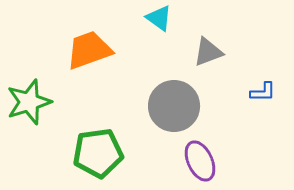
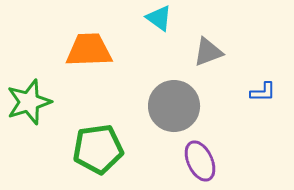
orange trapezoid: rotated 18 degrees clockwise
green pentagon: moved 4 px up
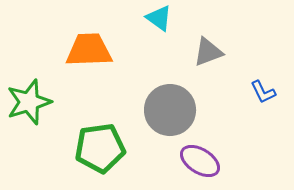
blue L-shape: rotated 64 degrees clockwise
gray circle: moved 4 px left, 4 px down
green pentagon: moved 2 px right, 1 px up
purple ellipse: rotated 33 degrees counterclockwise
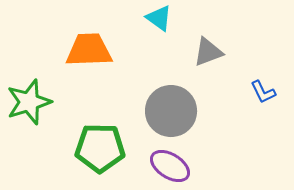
gray circle: moved 1 px right, 1 px down
green pentagon: rotated 9 degrees clockwise
purple ellipse: moved 30 px left, 5 px down
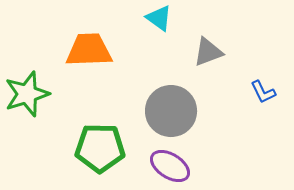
green star: moved 2 px left, 8 px up
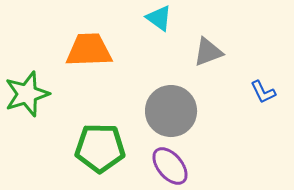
purple ellipse: rotated 18 degrees clockwise
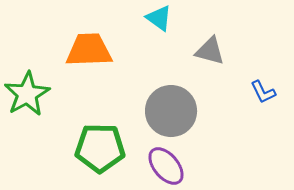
gray triangle: moved 2 px right, 1 px up; rotated 36 degrees clockwise
green star: rotated 12 degrees counterclockwise
purple ellipse: moved 4 px left
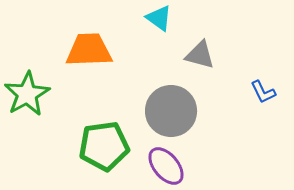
gray triangle: moved 10 px left, 4 px down
green pentagon: moved 4 px right, 2 px up; rotated 9 degrees counterclockwise
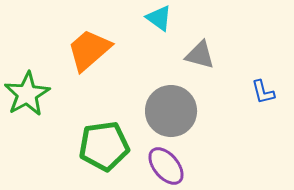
orange trapezoid: rotated 39 degrees counterclockwise
blue L-shape: rotated 12 degrees clockwise
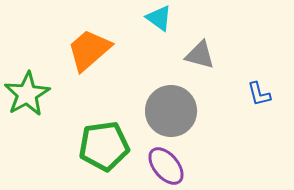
blue L-shape: moved 4 px left, 2 px down
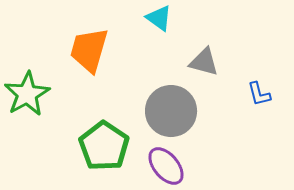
orange trapezoid: rotated 33 degrees counterclockwise
gray triangle: moved 4 px right, 7 px down
green pentagon: rotated 30 degrees counterclockwise
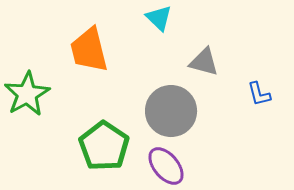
cyan triangle: rotated 8 degrees clockwise
orange trapezoid: rotated 30 degrees counterclockwise
